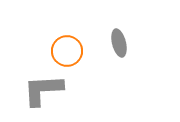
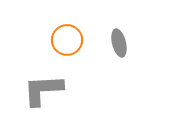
orange circle: moved 11 px up
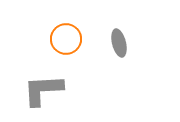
orange circle: moved 1 px left, 1 px up
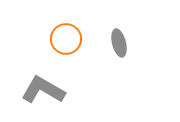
gray L-shape: rotated 33 degrees clockwise
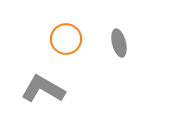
gray L-shape: moved 1 px up
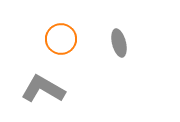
orange circle: moved 5 px left
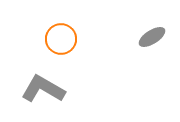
gray ellipse: moved 33 px right, 6 px up; rotated 72 degrees clockwise
